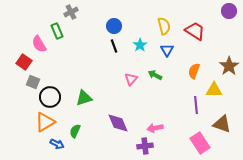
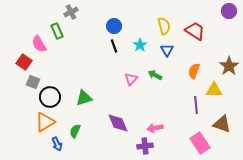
blue arrow: rotated 40 degrees clockwise
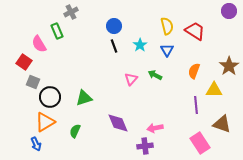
yellow semicircle: moved 3 px right
blue arrow: moved 21 px left
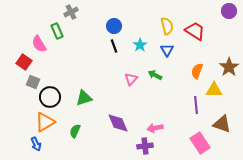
brown star: moved 1 px down
orange semicircle: moved 3 px right
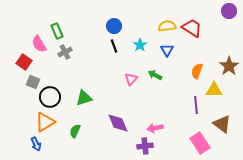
gray cross: moved 6 px left, 40 px down
yellow semicircle: rotated 84 degrees counterclockwise
red trapezoid: moved 3 px left, 3 px up
brown star: moved 1 px up
brown triangle: rotated 18 degrees clockwise
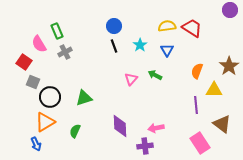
purple circle: moved 1 px right, 1 px up
purple diamond: moved 2 px right, 3 px down; rotated 20 degrees clockwise
pink arrow: moved 1 px right
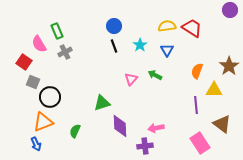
green triangle: moved 18 px right, 5 px down
orange triangle: moved 2 px left; rotated 10 degrees clockwise
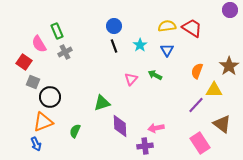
purple line: rotated 48 degrees clockwise
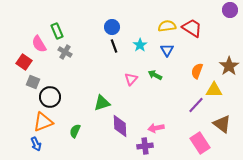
blue circle: moved 2 px left, 1 px down
gray cross: rotated 32 degrees counterclockwise
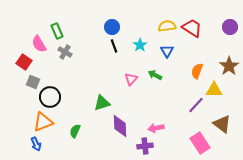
purple circle: moved 17 px down
blue triangle: moved 1 px down
